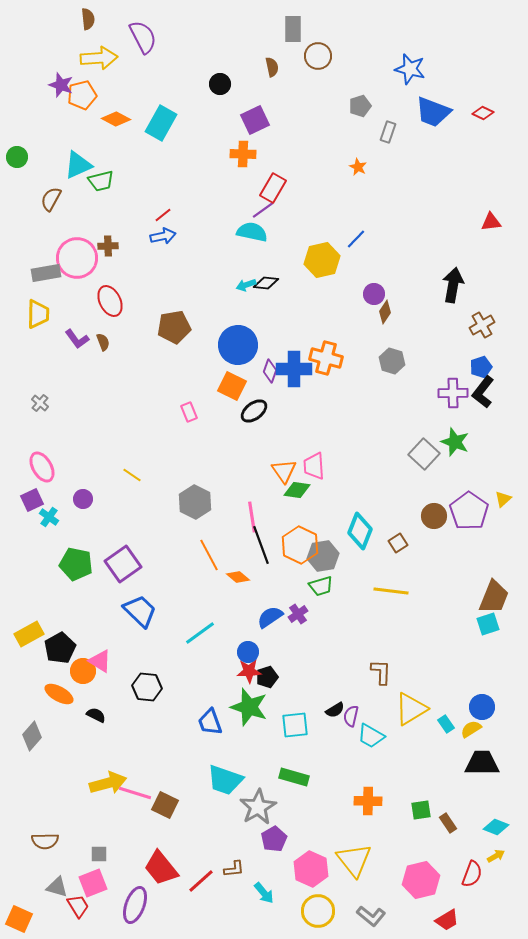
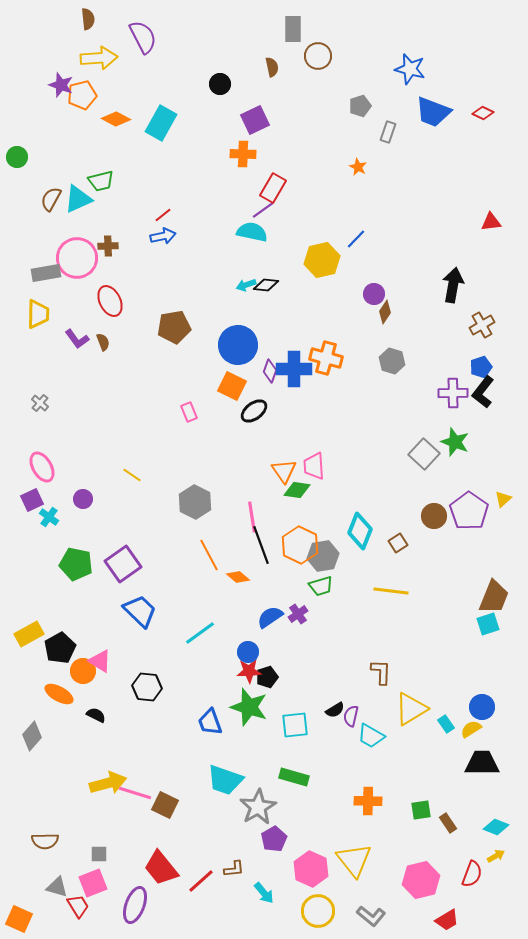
cyan triangle at (78, 165): moved 34 px down
black diamond at (266, 283): moved 2 px down
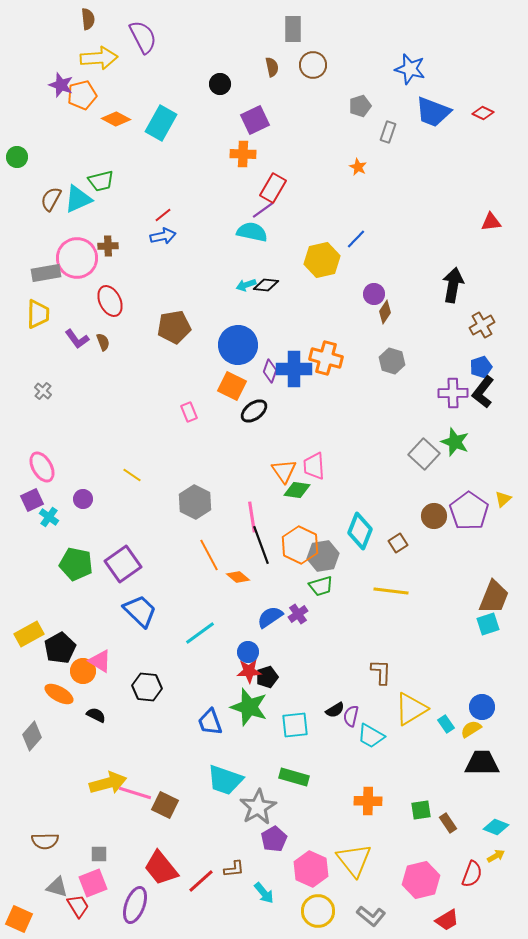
brown circle at (318, 56): moved 5 px left, 9 px down
gray cross at (40, 403): moved 3 px right, 12 px up
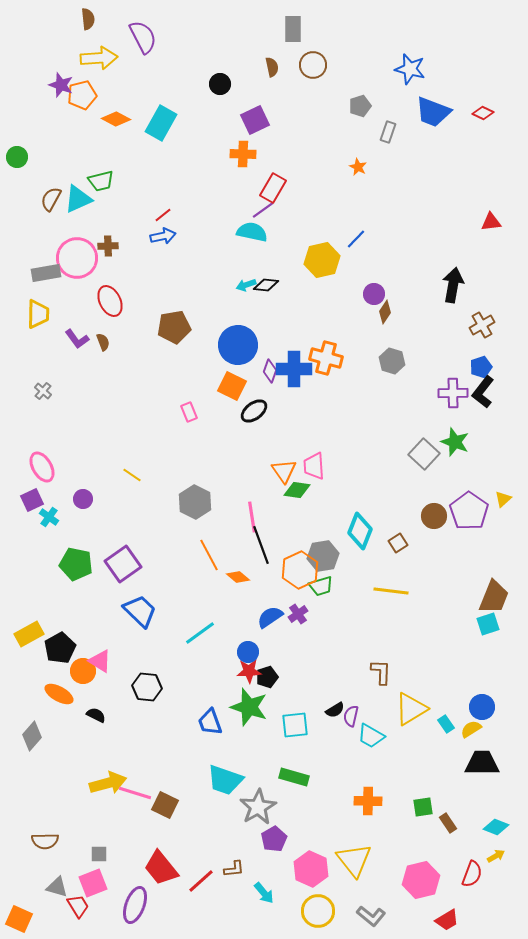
orange hexagon at (300, 545): moved 25 px down; rotated 9 degrees clockwise
green square at (421, 810): moved 2 px right, 3 px up
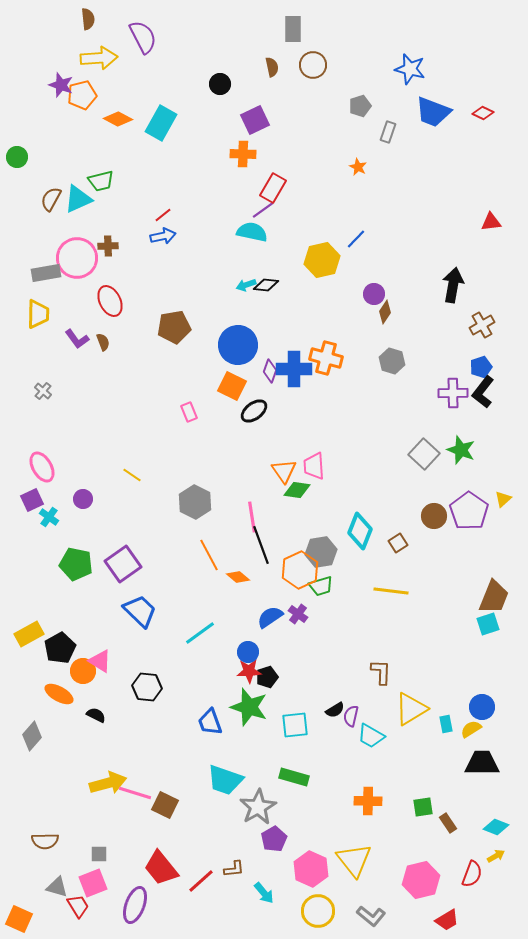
orange diamond at (116, 119): moved 2 px right
green star at (455, 442): moved 6 px right, 8 px down
gray hexagon at (323, 556): moved 2 px left, 4 px up
purple cross at (298, 614): rotated 18 degrees counterclockwise
cyan rectangle at (446, 724): rotated 24 degrees clockwise
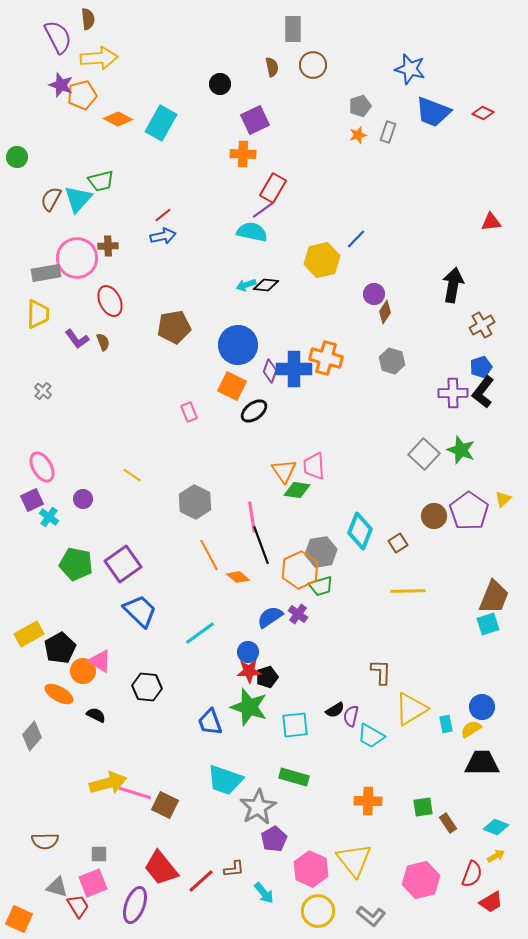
purple semicircle at (143, 37): moved 85 px left
orange star at (358, 167): moved 32 px up; rotated 30 degrees clockwise
cyan triangle at (78, 199): rotated 24 degrees counterclockwise
yellow line at (391, 591): moved 17 px right; rotated 8 degrees counterclockwise
red trapezoid at (447, 920): moved 44 px right, 18 px up
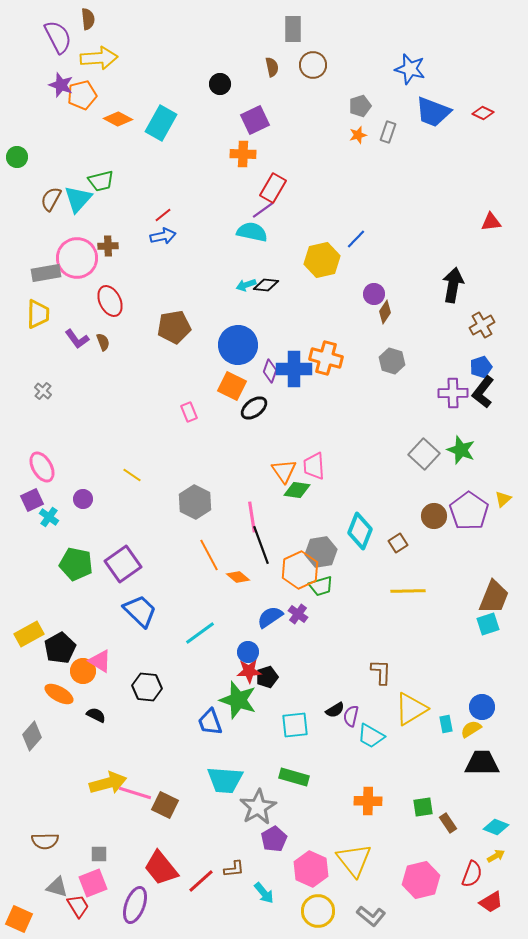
black ellipse at (254, 411): moved 3 px up
green star at (249, 707): moved 11 px left, 7 px up
cyan trapezoid at (225, 780): rotated 15 degrees counterclockwise
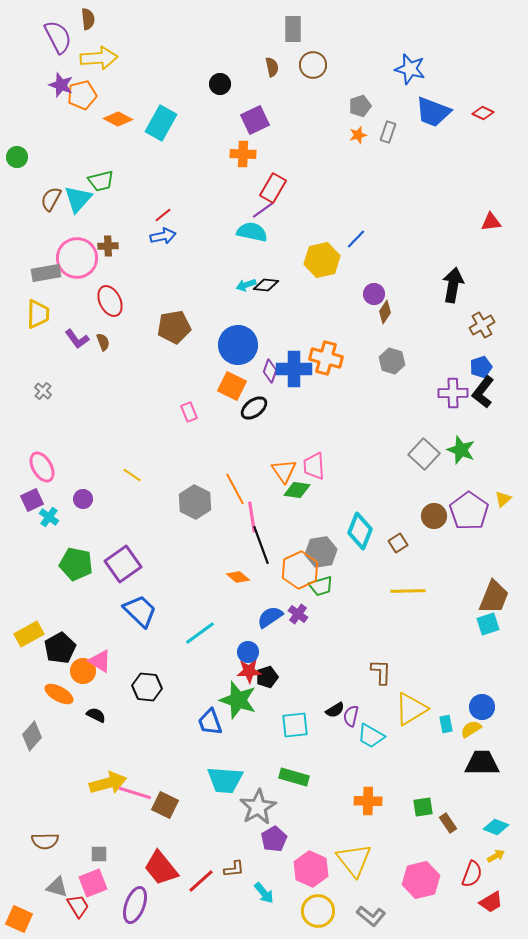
orange line at (209, 555): moved 26 px right, 66 px up
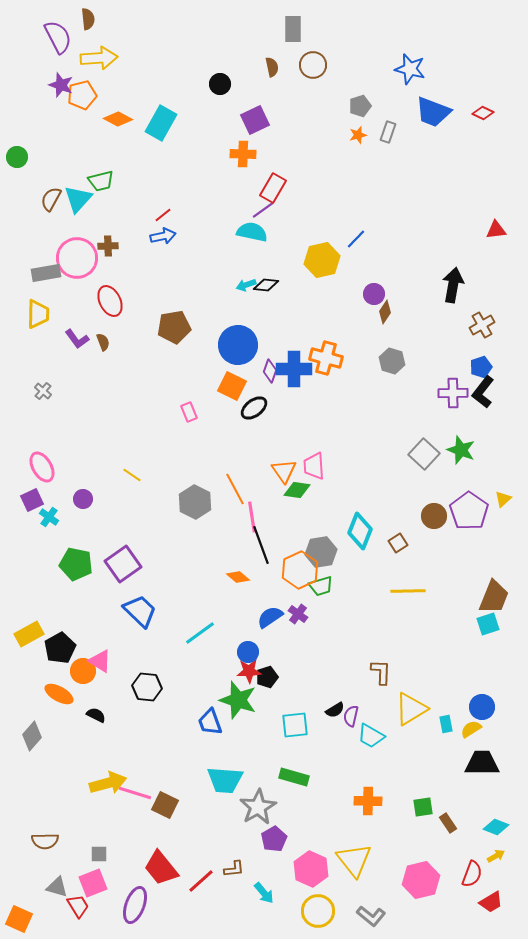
red triangle at (491, 222): moved 5 px right, 8 px down
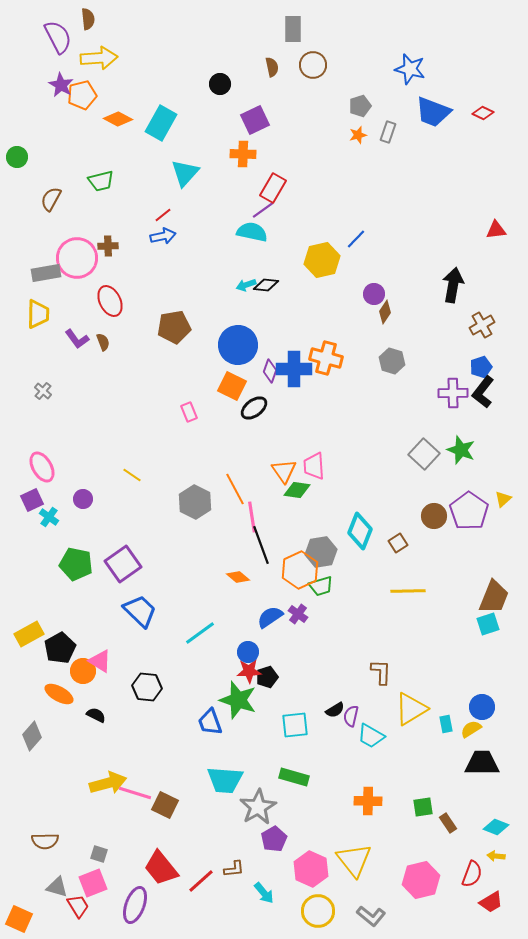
purple star at (61, 85): rotated 10 degrees clockwise
cyan triangle at (78, 199): moved 107 px right, 26 px up
gray square at (99, 854): rotated 18 degrees clockwise
yellow arrow at (496, 856): rotated 144 degrees counterclockwise
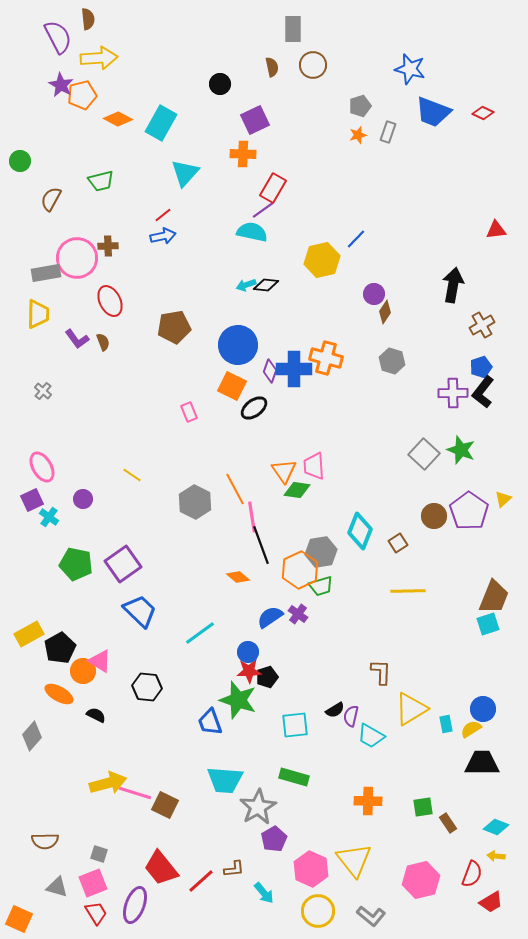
green circle at (17, 157): moved 3 px right, 4 px down
blue circle at (482, 707): moved 1 px right, 2 px down
red trapezoid at (78, 906): moved 18 px right, 7 px down
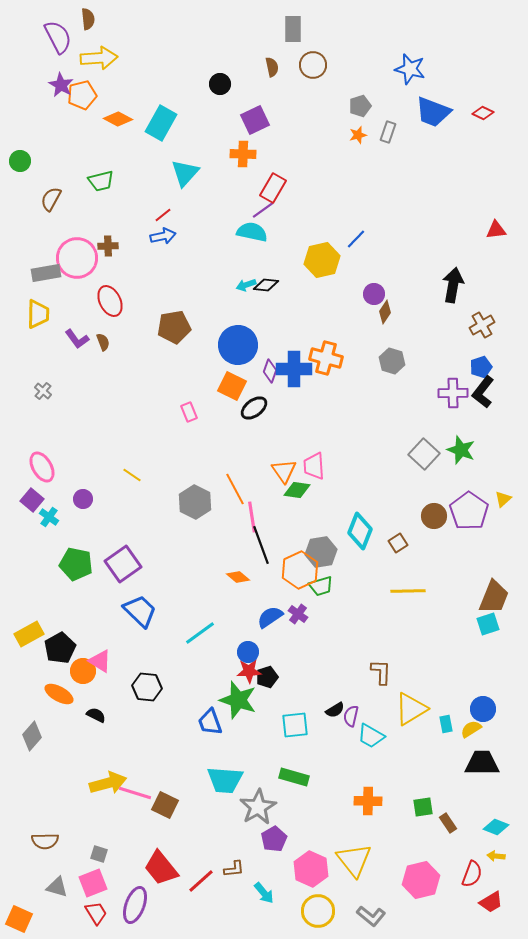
purple square at (32, 500): rotated 25 degrees counterclockwise
